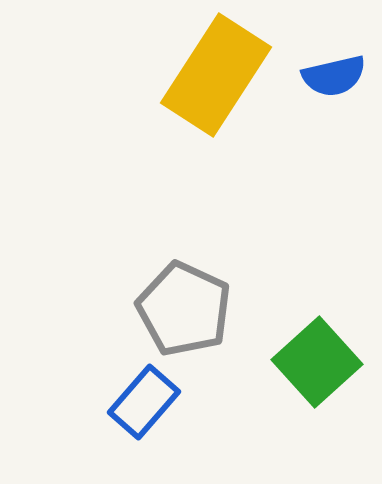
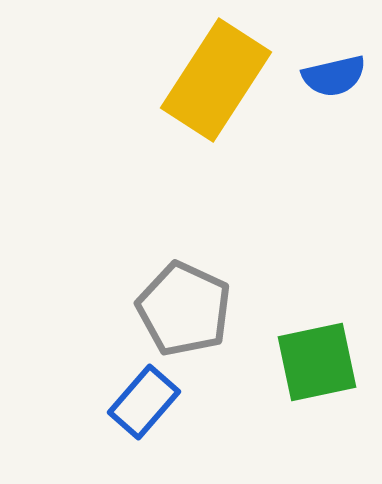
yellow rectangle: moved 5 px down
green square: rotated 30 degrees clockwise
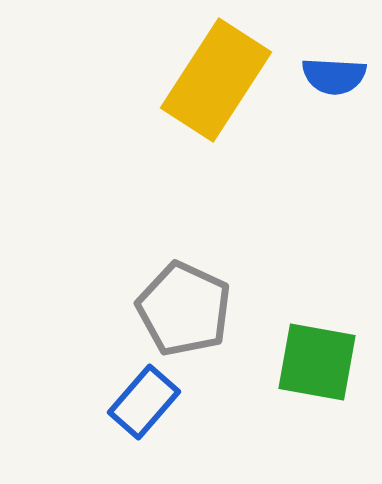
blue semicircle: rotated 16 degrees clockwise
green square: rotated 22 degrees clockwise
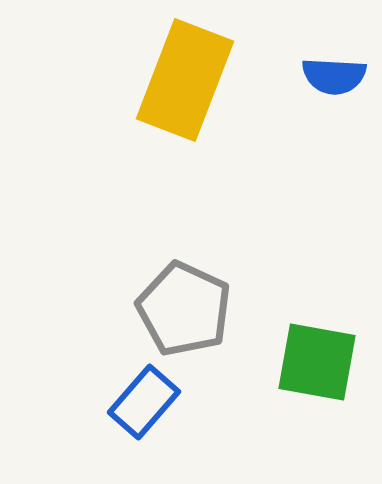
yellow rectangle: moved 31 px left; rotated 12 degrees counterclockwise
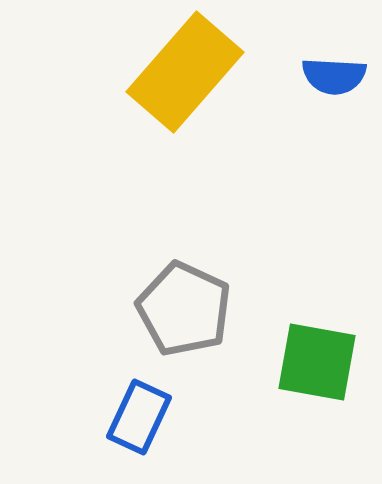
yellow rectangle: moved 8 px up; rotated 20 degrees clockwise
blue rectangle: moved 5 px left, 15 px down; rotated 16 degrees counterclockwise
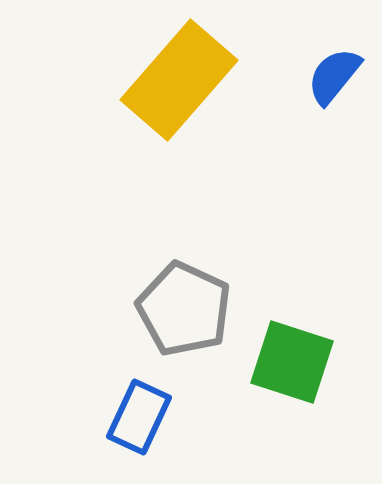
yellow rectangle: moved 6 px left, 8 px down
blue semicircle: rotated 126 degrees clockwise
green square: moved 25 px left; rotated 8 degrees clockwise
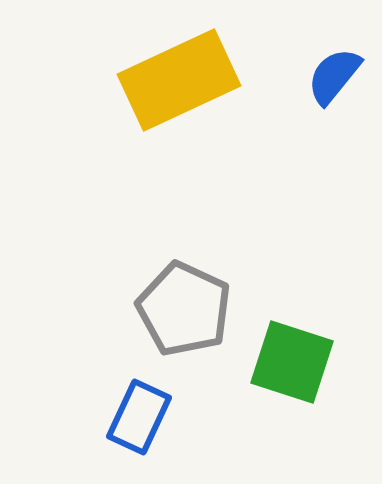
yellow rectangle: rotated 24 degrees clockwise
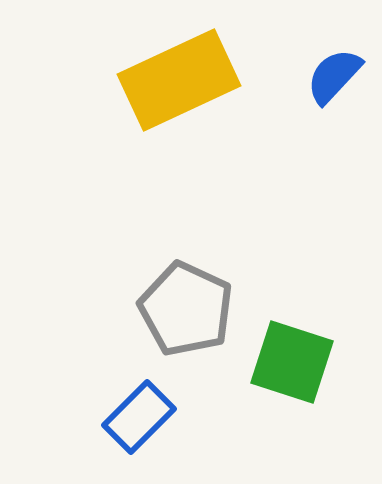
blue semicircle: rotated 4 degrees clockwise
gray pentagon: moved 2 px right
blue rectangle: rotated 20 degrees clockwise
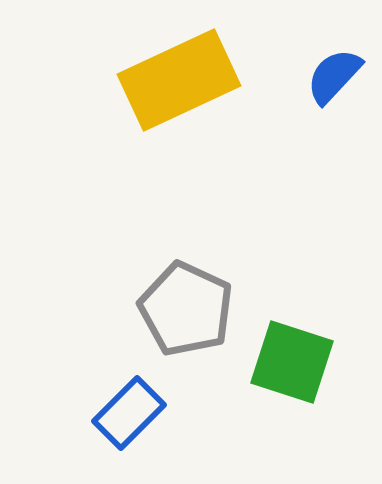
blue rectangle: moved 10 px left, 4 px up
